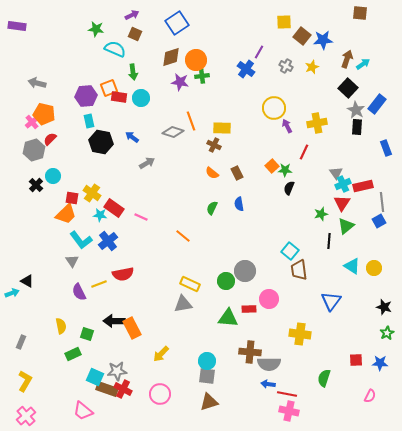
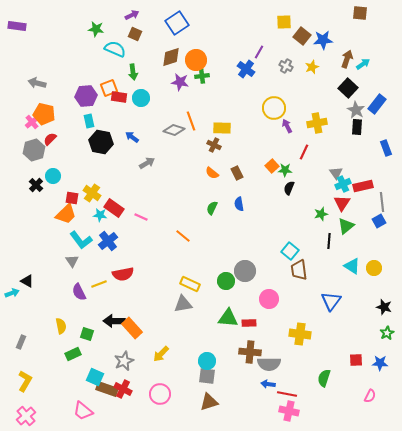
gray diamond at (173, 132): moved 1 px right, 2 px up
red rectangle at (249, 309): moved 14 px down
orange rectangle at (132, 328): rotated 15 degrees counterclockwise
gray star at (117, 371): moved 7 px right, 10 px up; rotated 18 degrees counterclockwise
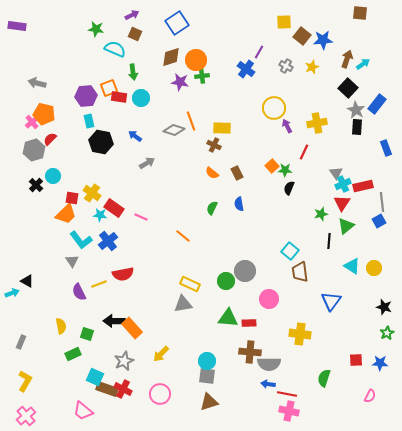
blue arrow at (132, 137): moved 3 px right, 1 px up
brown trapezoid at (299, 270): moved 1 px right, 2 px down
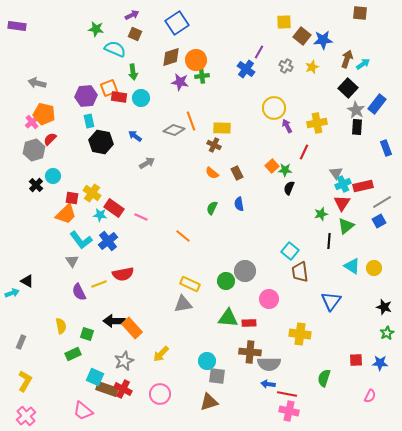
gray line at (382, 202): rotated 66 degrees clockwise
gray square at (207, 376): moved 10 px right
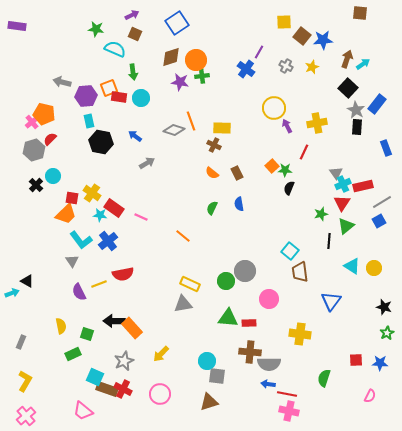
gray arrow at (37, 83): moved 25 px right, 1 px up
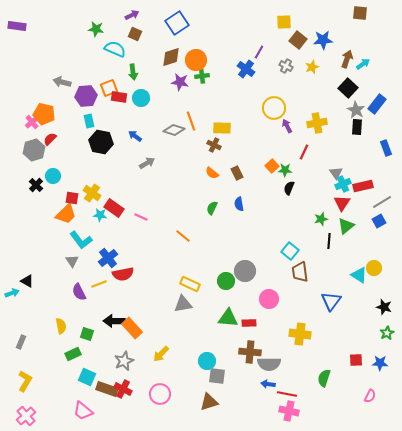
brown square at (302, 36): moved 4 px left, 4 px down
green star at (321, 214): moved 5 px down
blue cross at (108, 241): moved 17 px down
cyan triangle at (352, 266): moved 7 px right, 9 px down
cyan square at (95, 377): moved 8 px left
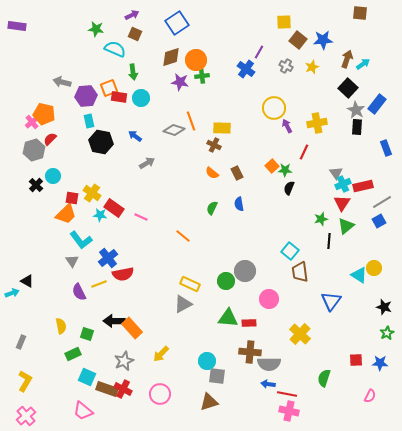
gray triangle at (183, 304): rotated 18 degrees counterclockwise
yellow cross at (300, 334): rotated 35 degrees clockwise
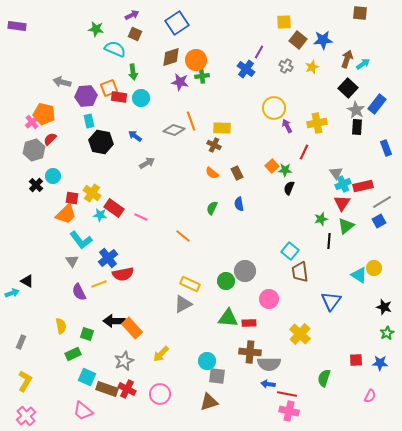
red cross at (123, 389): moved 4 px right
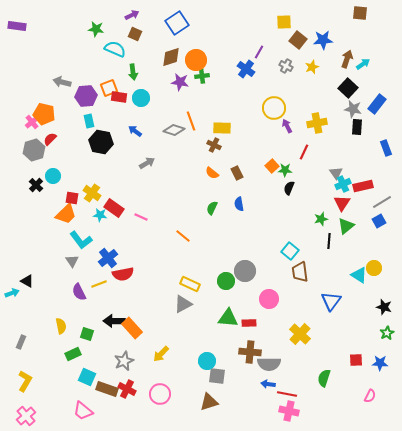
gray star at (356, 110): moved 3 px left, 1 px up; rotated 18 degrees counterclockwise
blue arrow at (135, 136): moved 5 px up
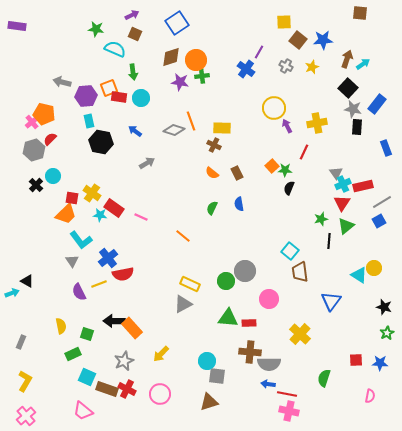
pink semicircle at (370, 396): rotated 16 degrees counterclockwise
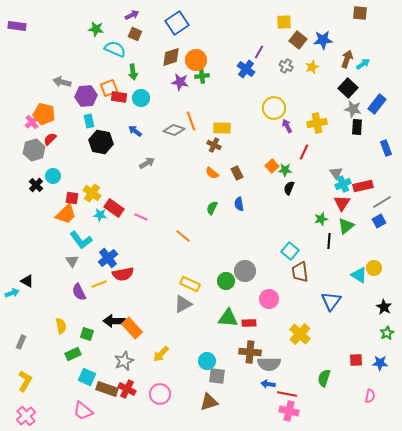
black star at (384, 307): rotated 14 degrees clockwise
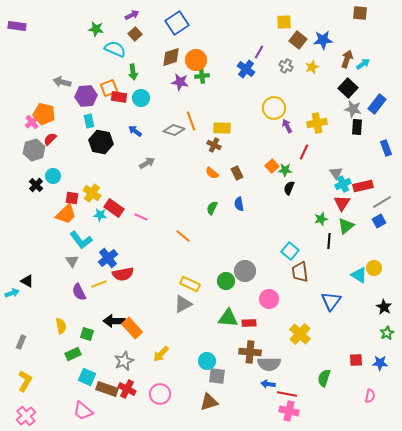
brown square at (135, 34): rotated 24 degrees clockwise
